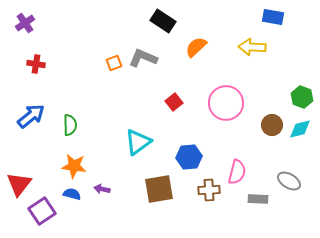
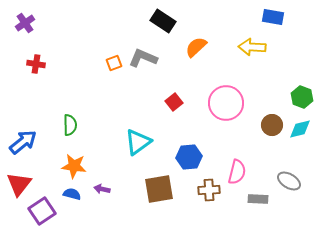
blue arrow: moved 8 px left, 26 px down
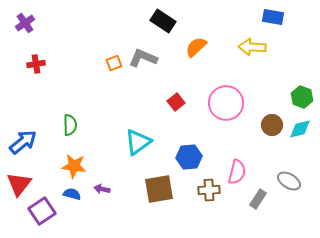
red cross: rotated 18 degrees counterclockwise
red square: moved 2 px right
gray rectangle: rotated 60 degrees counterclockwise
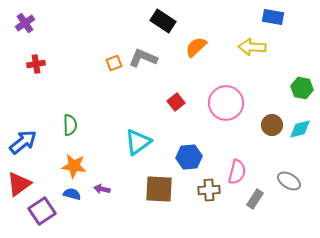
green hexagon: moved 9 px up; rotated 10 degrees counterclockwise
red triangle: rotated 16 degrees clockwise
brown square: rotated 12 degrees clockwise
gray rectangle: moved 3 px left
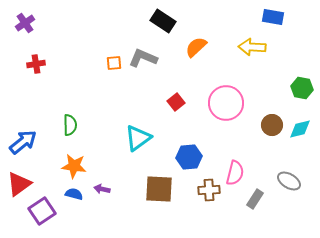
orange square: rotated 14 degrees clockwise
cyan triangle: moved 4 px up
pink semicircle: moved 2 px left, 1 px down
blue semicircle: moved 2 px right
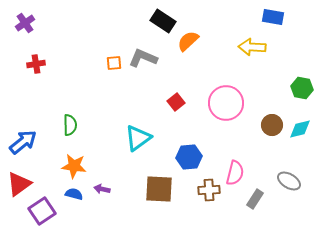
orange semicircle: moved 8 px left, 6 px up
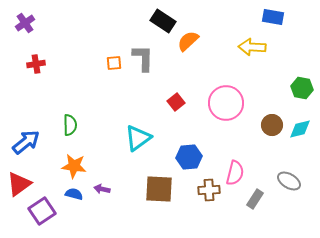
gray L-shape: rotated 68 degrees clockwise
blue arrow: moved 3 px right
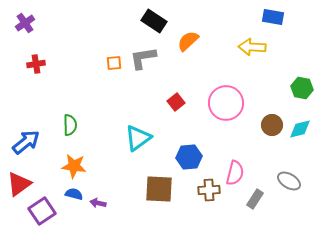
black rectangle: moved 9 px left
gray L-shape: rotated 100 degrees counterclockwise
purple arrow: moved 4 px left, 14 px down
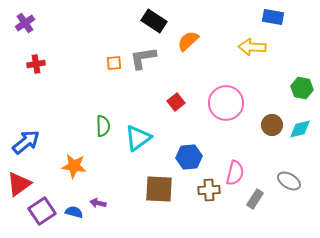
green semicircle: moved 33 px right, 1 px down
blue semicircle: moved 18 px down
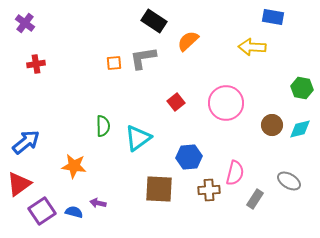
purple cross: rotated 18 degrees counterclockwise
